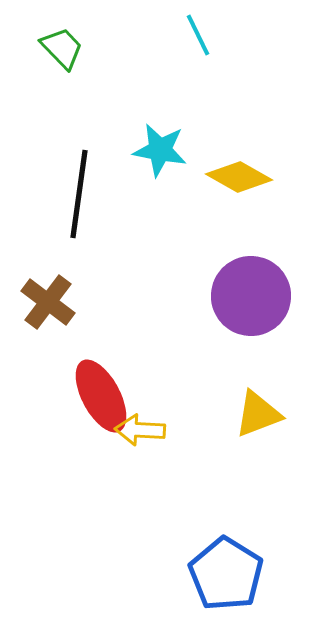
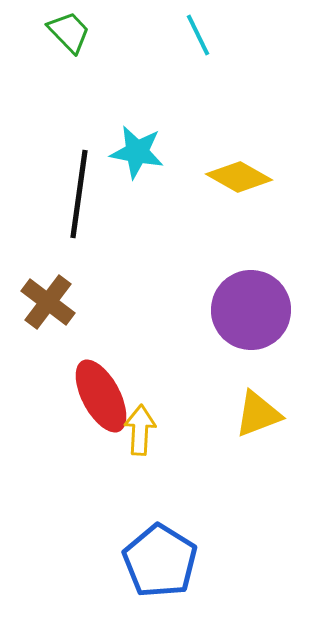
green trapezoid: moved 7 px right, 16 px up
cyan star: moved 23 px left, 2 px down
purple circle: moved 14 px down
yellow arrow: rotated 90 degrees clockwise
blue pentagon: moved 66 px left, 13 px up
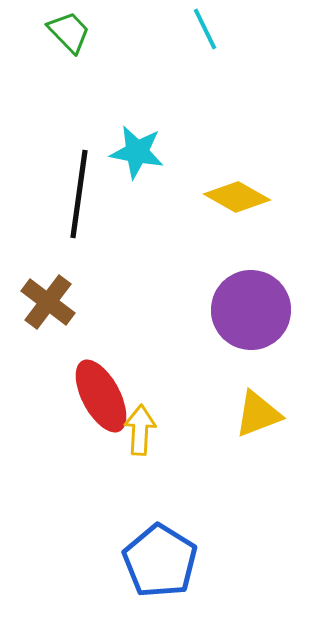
cyan line: moved 7 px right, 6 px up
yellow diamond: moved 2 px left, 20 px down
